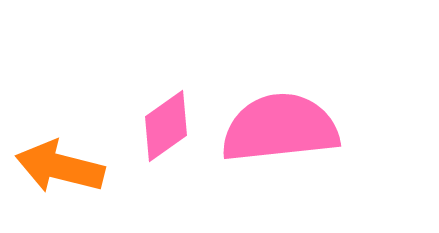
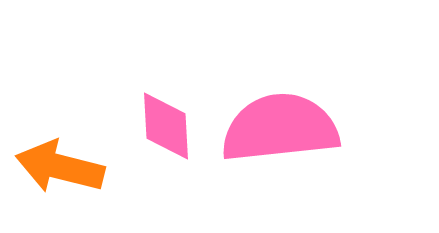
pink diamond: rotated 58 degrees counterclockwise
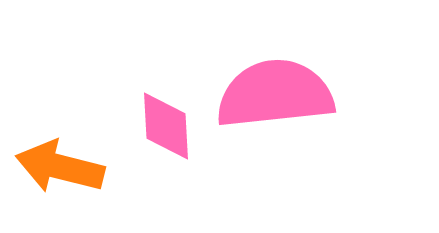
pink semicircle: moved 5 px left, 34 px up
